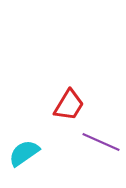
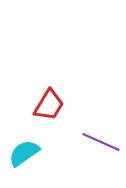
red trapezoid: moved 20 px left
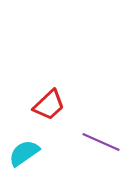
red trapezoid: rotated 16 degrees clockwise
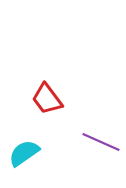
red trapezoid: moved 2 px left, 6 px up; rotated 96 degrees clockwise
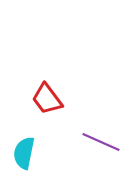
cyan semicircle: rotated 44 degrees counterclockwise
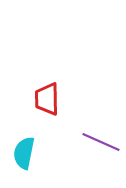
red trapezoid: rotated 36 degrees clockwise
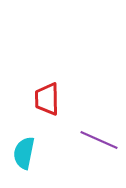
purple line: moved 2 px left, 2 px up
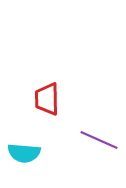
cyan semicircle: rotated 96 degrees counterclockwise
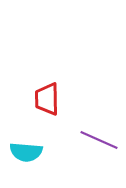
cyan semicircle: moved 2 px right, 1 px up
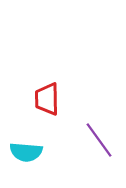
purple line: rotated 30 degrees clockwise
